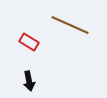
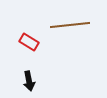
brown line: rotated 30 degrees counterclockwise
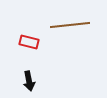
red rectangle: rotated 18 degrees counterclockwise
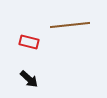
black arrow: moved 2 px up; rotated 36 degrees counterclockwise
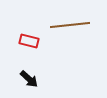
red rectangle: moved 1 px up
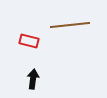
black arrow: moved 4 px right; rotated 126 degrees counterclockwise
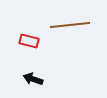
black arrow: rotated 78 degrees counterclockwise
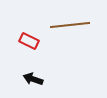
red rectangle: rotated 12 degrees clockwise
